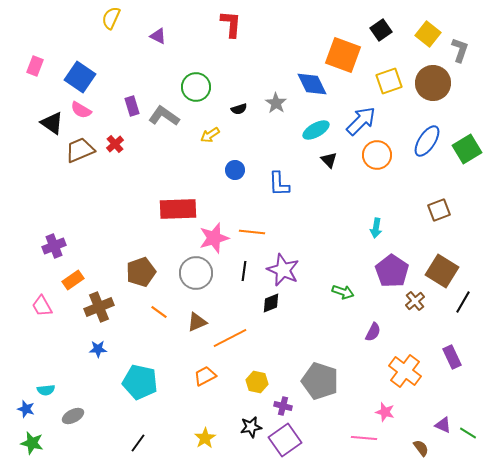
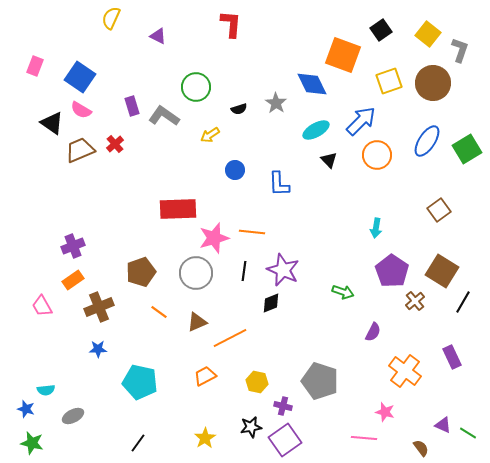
brown square at (439, 210): rotated 15 degrees counterclockwise
purple cross at (54, 246): moved 19 px right
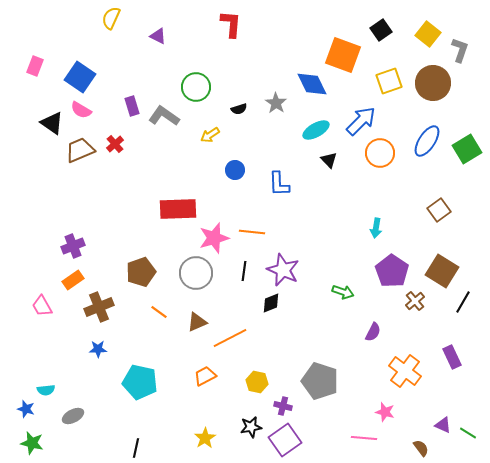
orange circle at (377, 155): moved 3 px right, 2 px up
black line at (138, 443): moved 2 px left, 5 px down; rotated 24 degrees counterclockwise
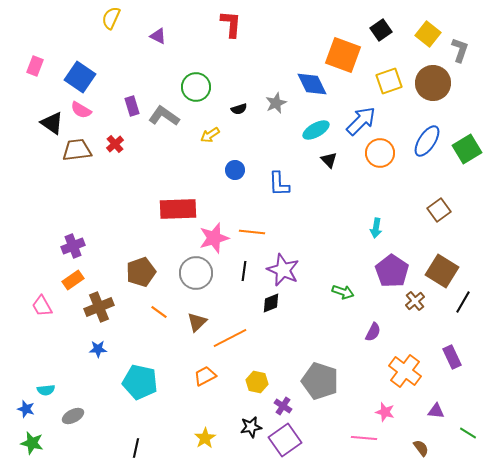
gray star at (276, 103): rotated 15 degrees clockwise
brown trapezoid at (80, 150): moved 3 px left; rotated 16 degrees clockwise
brown triangle at (197, 322): rotated 20 degrees counterclockwise
purple cross at (283, 406): rotated 18 degrees clockwise
purple triangle at (443, 425): moved 7 px left, 14 px up; rotated 18 degrees counterclockwise
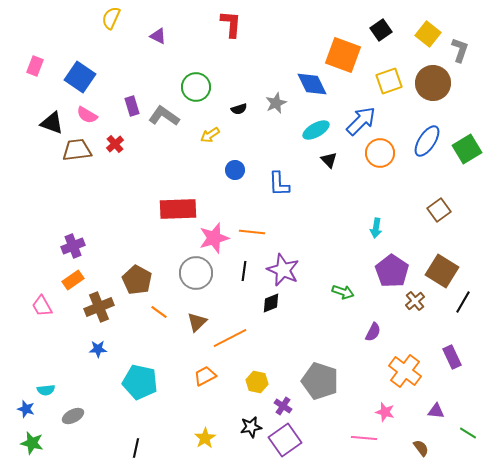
pink semicircle at (81, 110): moved 6 px right, 5 px down
black triangle at (52, 123): rotated 15 degrees counterclockwise
brown pentagon at (141, 272): moved 4 px left, 8 px down; rotated 24 degrees counterclockwise
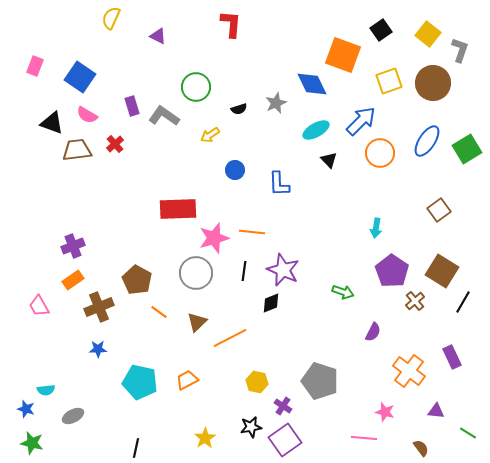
pink trapezoid at (42, 306): moved 3 px left
orange cross at (405, 371): moved 4 px right
orange trapezoid at (205, 376): moved 18 px left, 4 px down
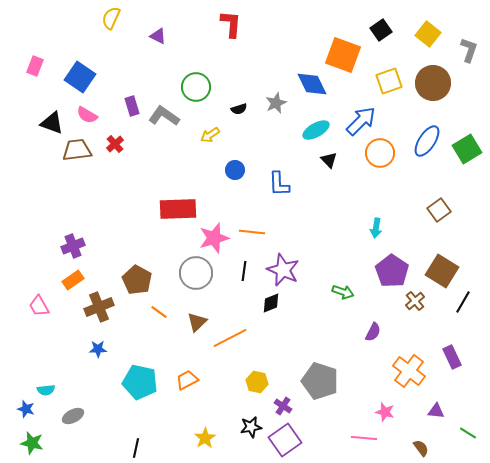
gray L-shape at (460, 50): moved 9 px right
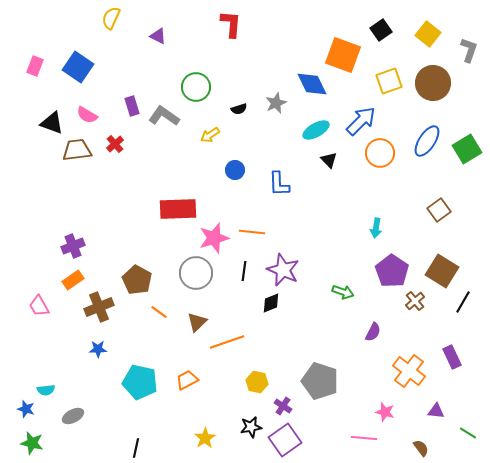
blue square at (80, 77): moved 2 px left, 10 px up
orange line at (230, 338): moved 3 px left, 4 px down; rotated 8 degrees clockwise
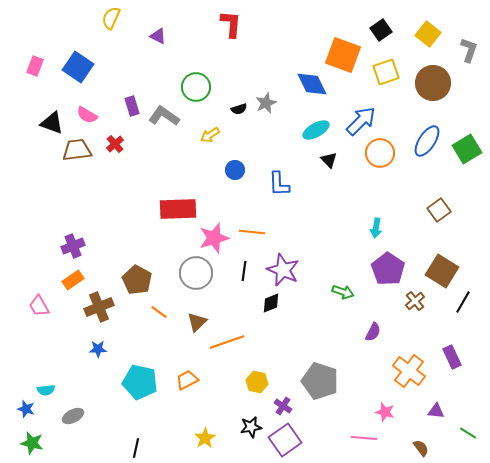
yellow square at (389, 81): moved 3 px left, 9 px up
gray star at (276, 103): moved 10 px left
purple pentagon at (392, 271): moved 4 px left, 2 px up
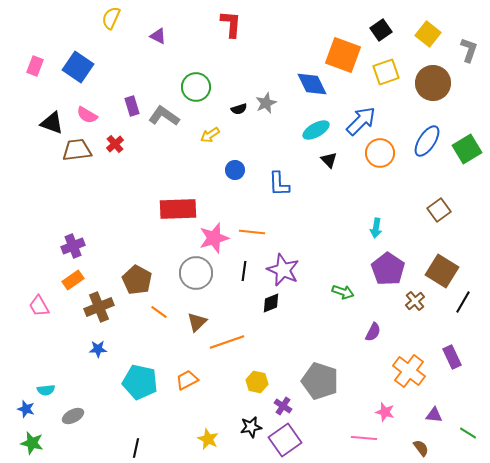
purple triangle at (436, 411): moved 2 px left, 4 px down
yellow star at (205, 438): moved 3 px right, 1 px down; rotated 15 degrees counterclockwise
